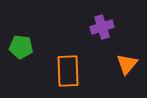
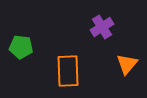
purple cross: rotated 15 degrees counterclockwise
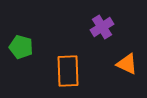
green pentagon: rotated 10 degrees clockwise
orange triangle: rotated 45 degrees counterclockwise
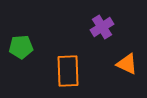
green pentagon: rotated 20 degrees counterclockwise
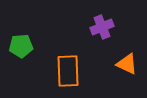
purple cross: rotated 10 degrees clockwise
green pentagon: moved 1 px up
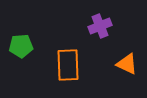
purple cross: moved 2 px left, 1 px up
orange rectangle: moved 6 px up
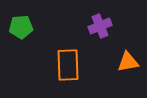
green pentagon: moved 19 px up
orange triangle: moved 1 px right, 2 px up; rotated 35 degrees counterclockwise
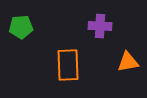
purple cross: rotated 25 degrees clockwise
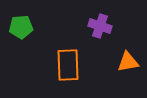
purple cross: rotated 15 degrees clockwise
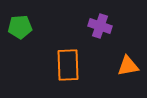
green pentagon: moved 1 px left
orange triangle: moved 4 px down
